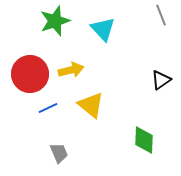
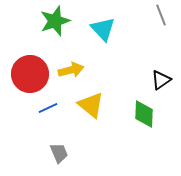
green diamond: moved 26 px up
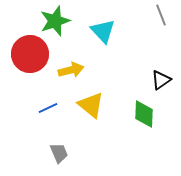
cyan triangle: moved 2 px down
red circle: moved 20 px up
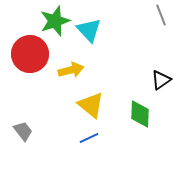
cyan triangle: moved 14 px left, 1 px up
blue line: moved 41 px right, 30 px down
green diamond: moved 4 px left
gray trapezoid: moved 36 px left, 22 px up; rotated 15 degrees counterclockwise
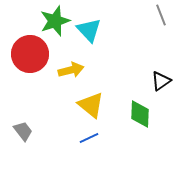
black triangle: moved 1 px down
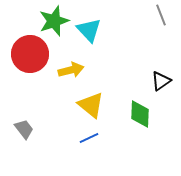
green star: moved 1 px left
gray trapezoid: moved 1 px right, 2 px up
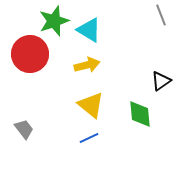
cyan triangle: rotated 16 degrees counterclockwise
yellow arrow: moved 16 px right, 5 px up
green diamond: rotated 8 degrees counterclockwise
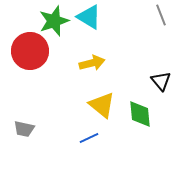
cyan triangle: moved 13 px up
red circle: moved 3 px up
yellow arrow: moved 5 px right, 2 px up
black triangle: rotated 35 degrees counterclockwise
yellow triangle: moved 11 px right
gray trapezoid: rotated 140 degrees clockwise
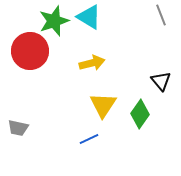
yellow triangle: moved 1 px right; rotated 24 degrees clockwise
green diamond: rotated 40 degrees clockwise
gray trapezoid: moved 6 px left, 1 px up
blue line: moved 1 px down
